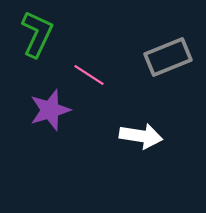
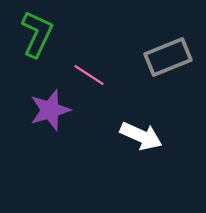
white arrow: rotated 15 degrees clockwise
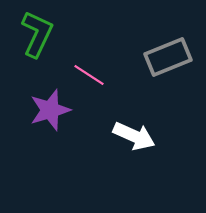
white arrow: moved 7 px left
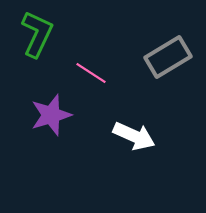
gray rectangle: rotated 9 degrees counterclockwise
pink line: moved 2 px right, 2 px up
purple star: moved 1 px right, 5 px down
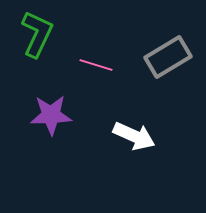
pink line: moved 5 px right, 8 px up; rotated 16 degrees counterclockwise
purple star: rotated 15 degrees clockwise
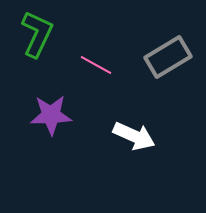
pink line: rotated 12 degrees clockwise
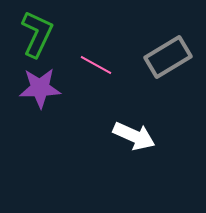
purple star: moved 11 px left, 27 px up
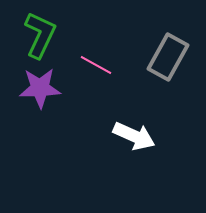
green L-shape: moved 3 px right, 1 px down
gray rectangle: rotated 30 degrees counterclockwise
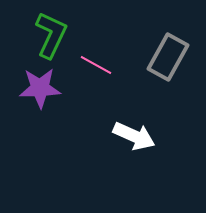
green L-shape: moved 11 px right
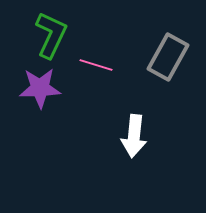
pink line: rotated 12 degrees counterclockwise
white arrow: rotated 72 degrees clockwise
